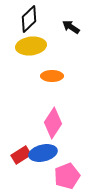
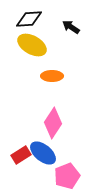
black diamond: rotated 40 degrees clockwise
yellow ellipse: moved 1 px right, 1 px up; rotated 36 degrees clockwise
blue ellipse: rotated 52 degrees clockwise
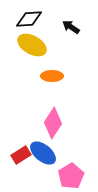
pink pentagon: moved 4 px right; rotated 10 degrees counterclockwise
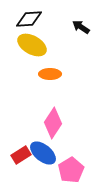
black arrow: moved 10 px right
orange ellipse: moved 2 px left, 2 px up
pink pentagon: moved 6 px up
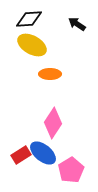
black arrow: moved 4 px left, 3 px up
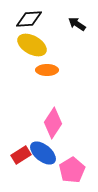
orange ellipse: moved 3 px left, 4 px up
pink pentagon: moved 1 px right
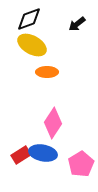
black diamond: rotated 16 degrees counterclockwise
black arrow: rotated 72 degrees counterclockwise
orange ellipse: moved 2 px down
blue ellipse: rotated 28 degrees counterclockwise
pink pentagon: moved 9 px right, 6 px up
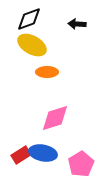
black arrow: rotated 42 degrees clockwise
pink diamond: moved 2 px right, 5 px up; rotated 40 degrees clockwise
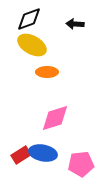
black arrow: moved 2 px left
pink pentagon: rotated 25 degrees clockwise
